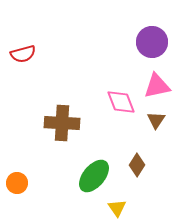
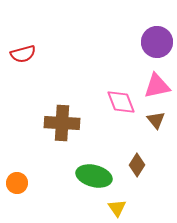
purple circle: moved 5 px right
brown triangle: rotated 12 degrees counterclockwise
green ellipse: rotated 64 degrees clockwise
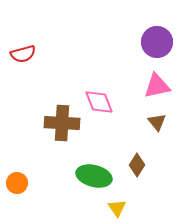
pink diamond: moved 22 px left
brown triangle: moved 1 px right, 2 px down
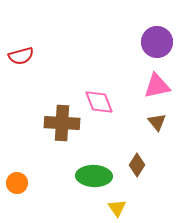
red semicircle: moved 2 px left, 2 px down
green ellipse: rotated 12 degrees counterclockwise
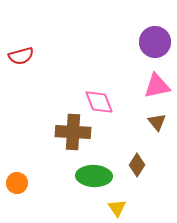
purple circle: moved 2 px left
brown cross: moved 11 px right, 9 px down
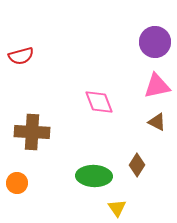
brown triangle: rotated 24 degrees counterclockwise
brown cross: moved 41 px left
